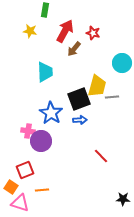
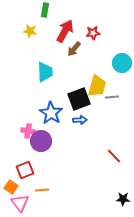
red star: rotated 24 degrees counterclockwise
red line: moved 13 px right
pink triangle: rotated 36 degrees clockwise
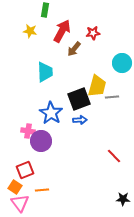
red arrow: moved 3 px left
orange square: moved 4 px right
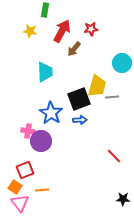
red star: moved 2 px left, 4 px up
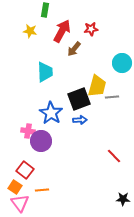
red square: rotated 30 degrees counterclockwise
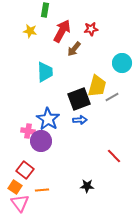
gray line: rotated 24 degrees counterclockwise
blue star: moved 3 px left, 6 px down
black star: moved 36 px left, 13 px up
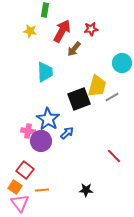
blue arrow: moved 13 px left, 13 px down; rotated 40 degrees counterclockwise
black star: moved 1 px left, 4 px down
